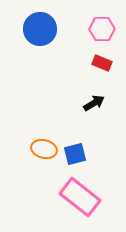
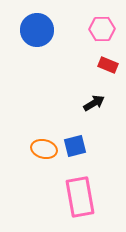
blue circle: moved 3 px left, 1 px down
red rectangle: moved 6 px right, 2 px down
blue square: moved 8 px up
pink rectangle: rotated 42 degrees clockwise
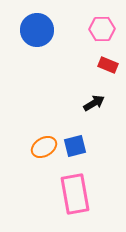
orange ellipse: moved 2 px up; rotated 45 degrees counterclockwise
pink rectangle: moved 5 px left, 3 px up
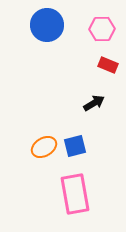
blue circle: moved 10 px right, 5 px up
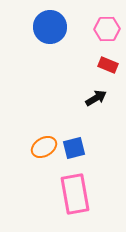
blue circle: moved 3 px right, 2 px down
pink hexagon: moved 5 px right
black arrow: moved 2 px right, 5 px up
blue square: moved 1 px left, 2 px down
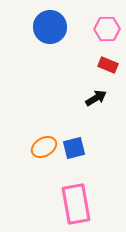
pink rectangle: moved 1 px right, 10 px down
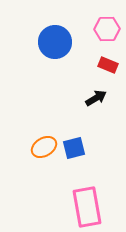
blue circle: moved 5 px right, 15 px down
pink rectangle: moved 11 px right, 3 px down
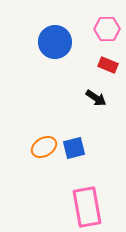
black arrow: rotated 65 degrees clockwise
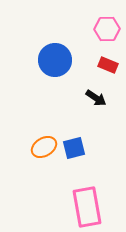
blue circle: moved 18 px down
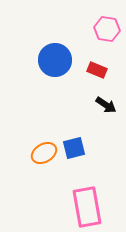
pink hexagon: rotated 10 degrees clockwise
red rectangle: moved 11 px left, 5 px down
black arrow: moved 10 px right, 7 px down
orange ellipse: moved 6 px down
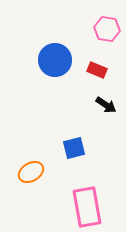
orange ellipse: moved 13 px left, 19 px down
